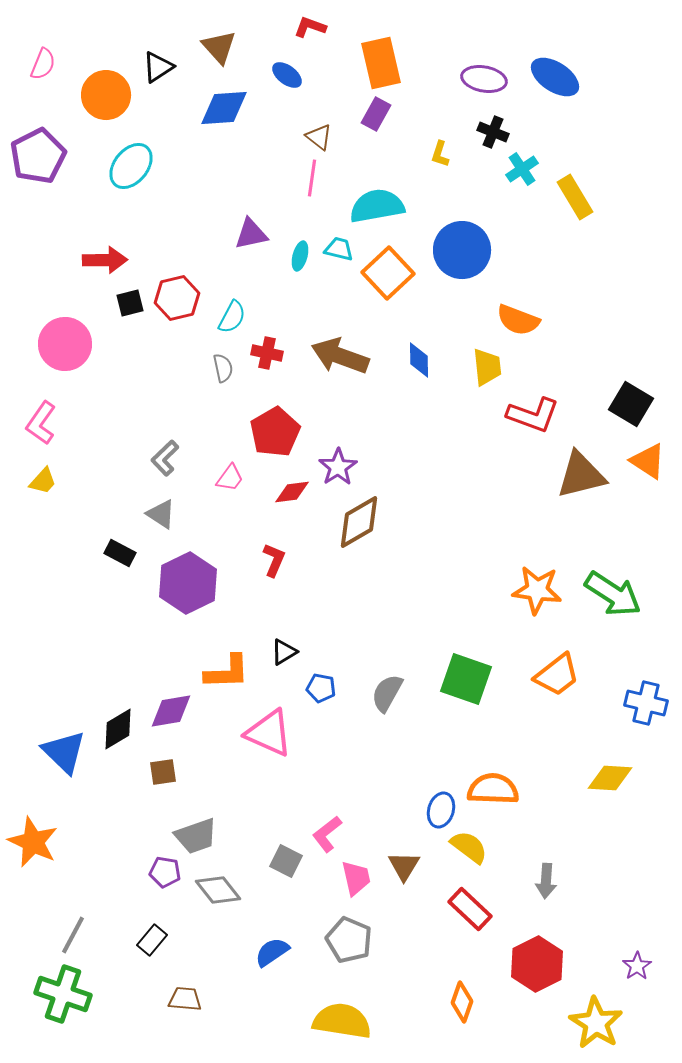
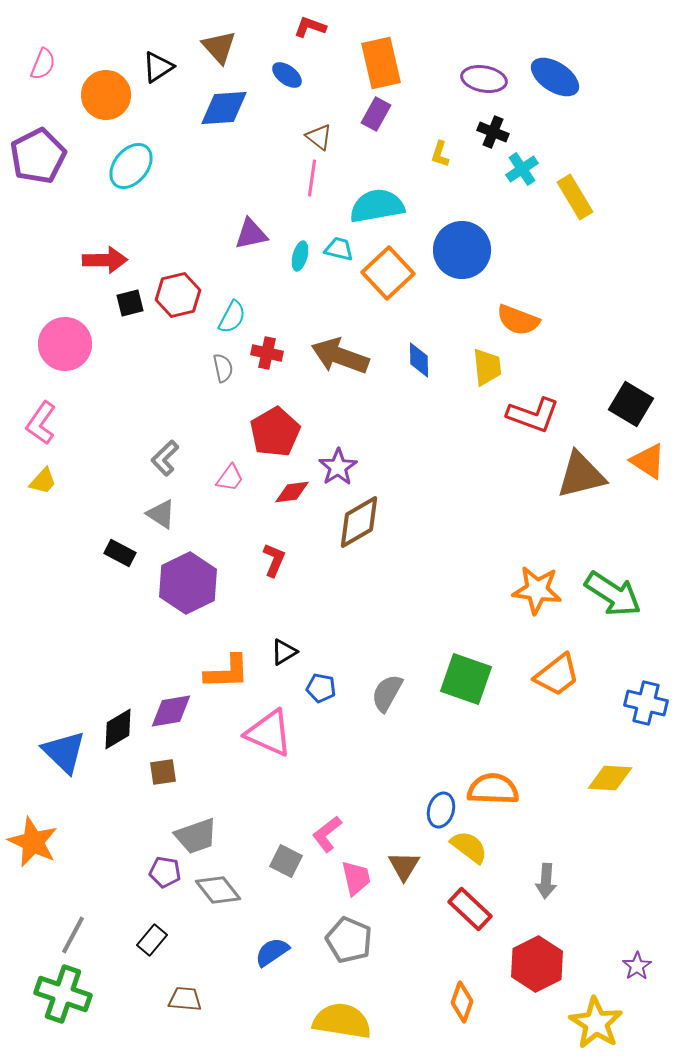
red hexagon at (177, 298): moved 1 px right, 3 px up
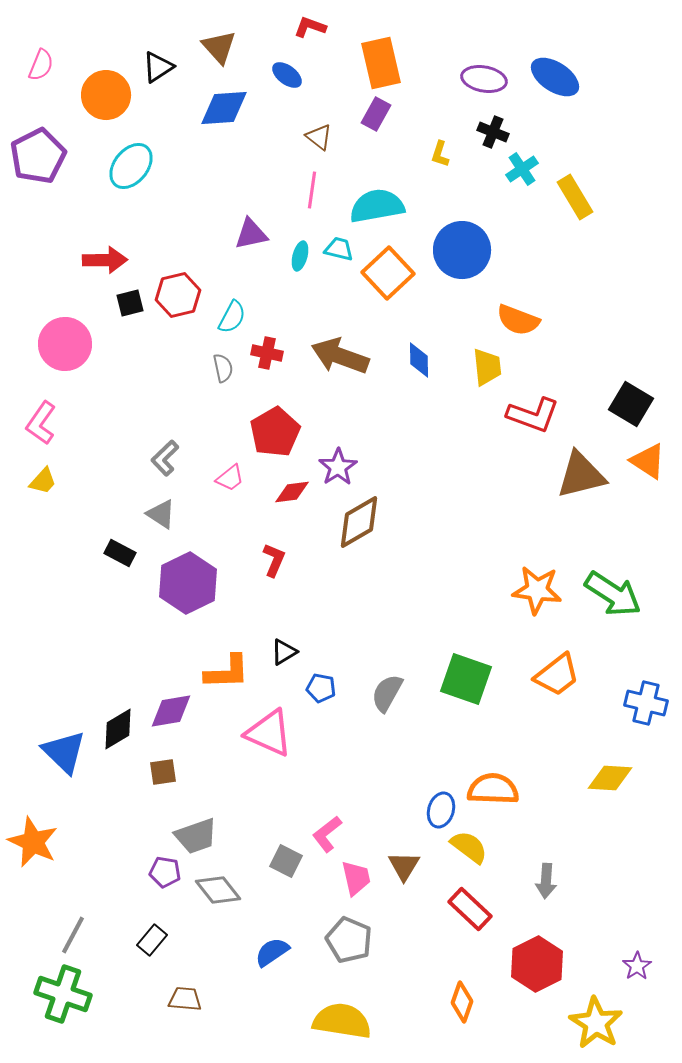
pink semicircle at (43, 64): moved 2 px left, 1 px down
pink line at (312, 178): moved 12 px down
pink trapezoid at (230, 478): rotated 16 degrees clockwise
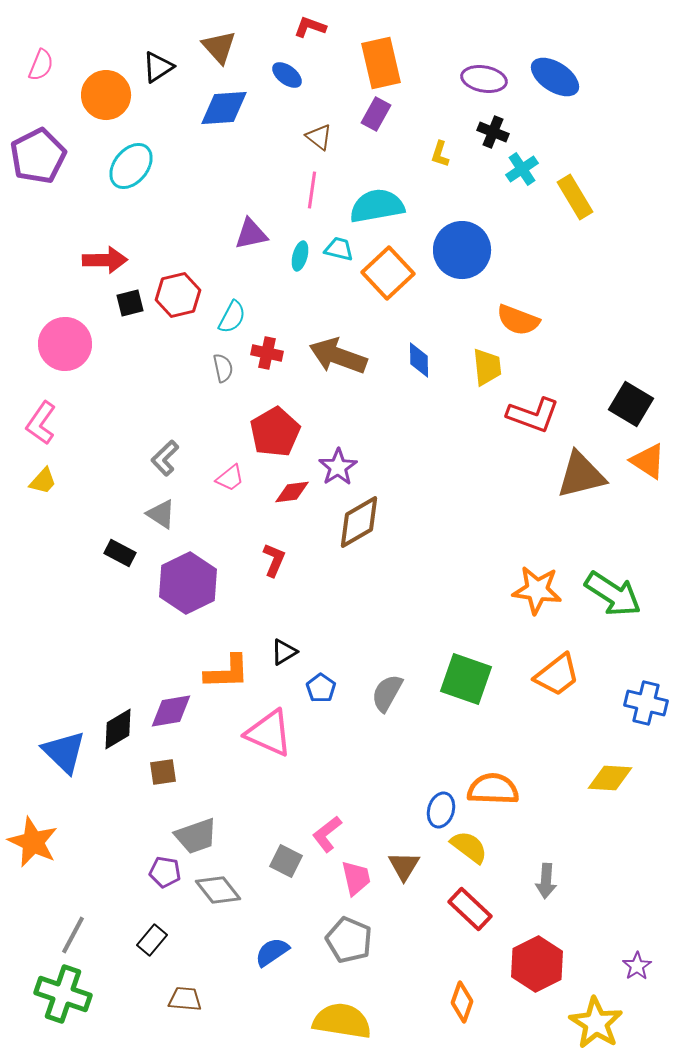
brown arrow at (340, 356): moved 2 px left
blue pentagon at (321, 688): rotated 24 degrees clockwise
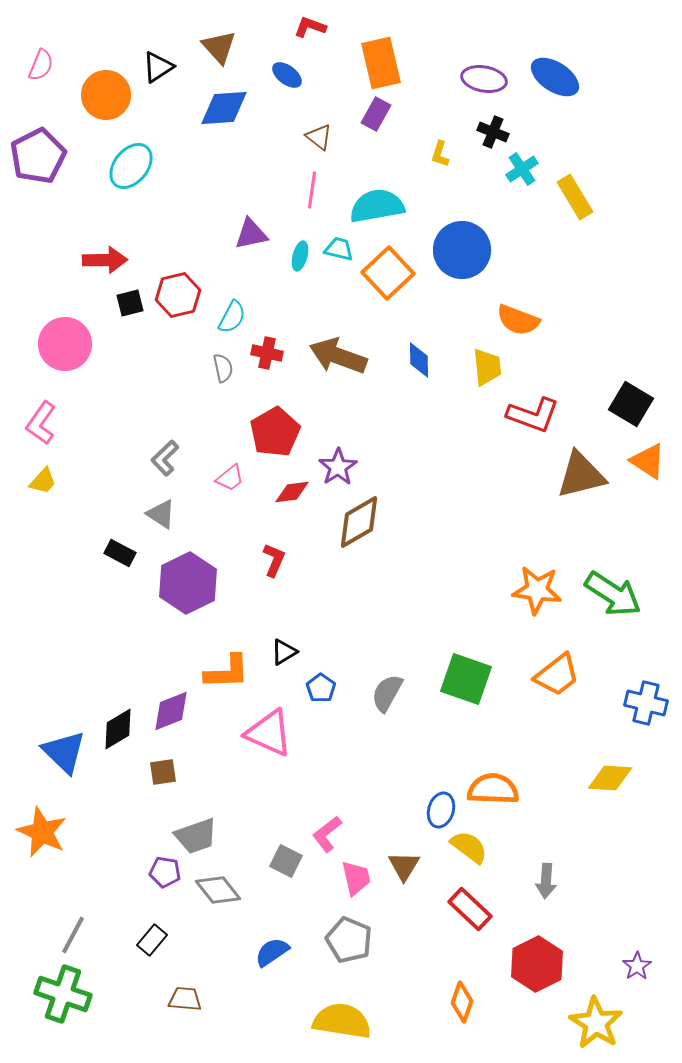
purple diamond at (171, 711): rotated 12 degrees counterclockwise
orange star at (33, 842): moved 9 px right, 10 px up
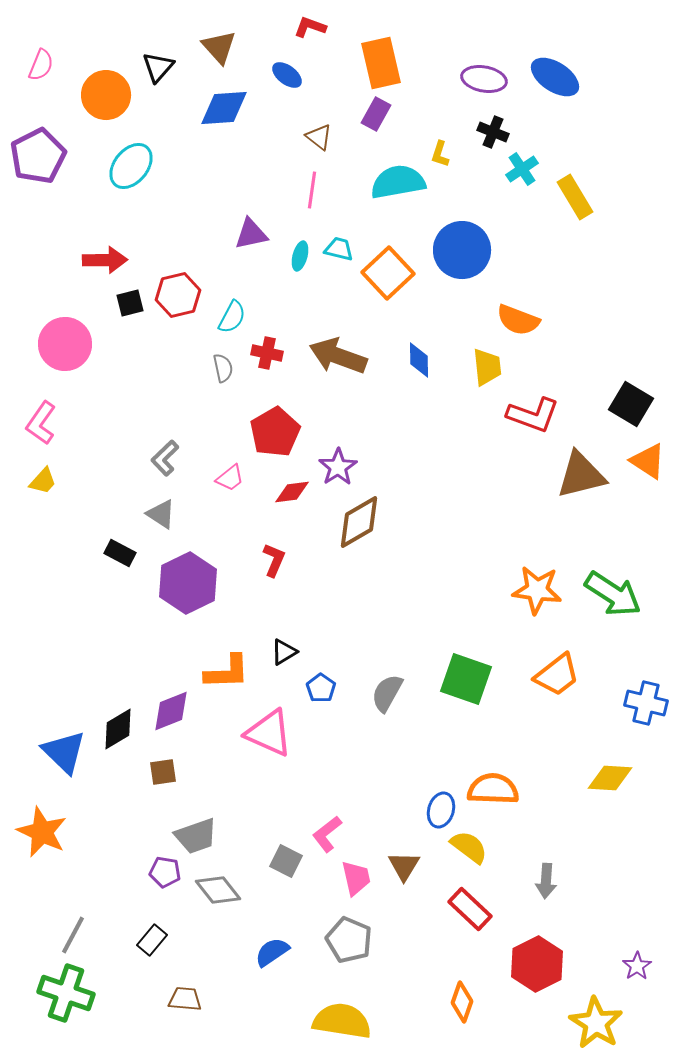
black triangle at (158, 67): rotated 16 degrees counterclockwise
cyan semicircle at (377, 206): moved 21 px right, 24 px up
green cross at (63, 994): moved 3 px right, 1 px up
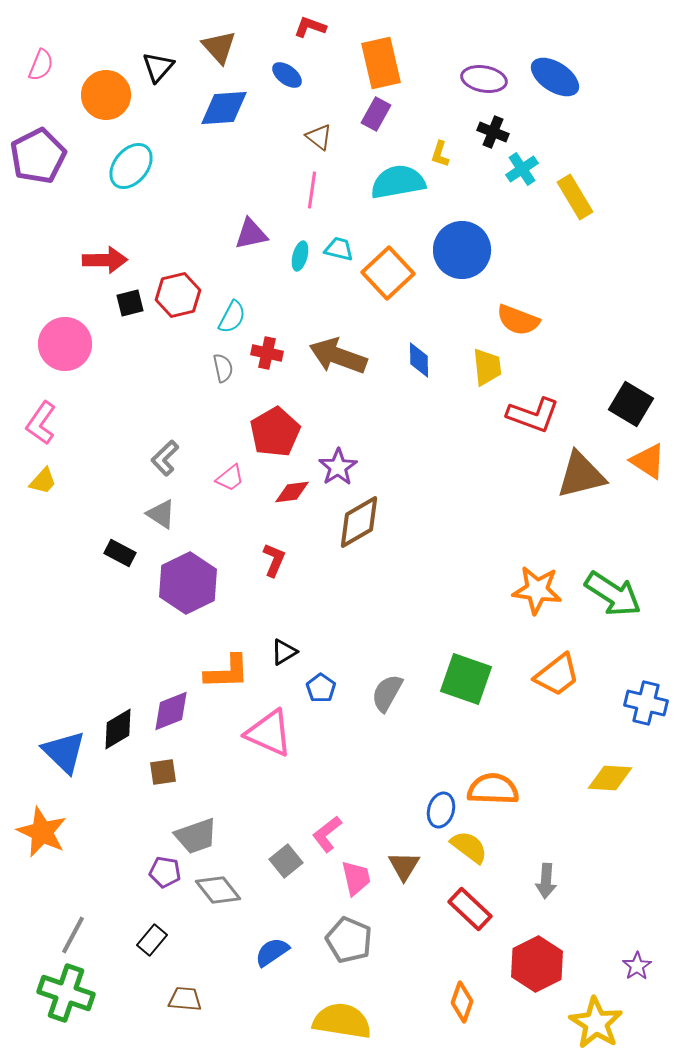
gray square at (286, 861): rotated 24 degrees clockwise
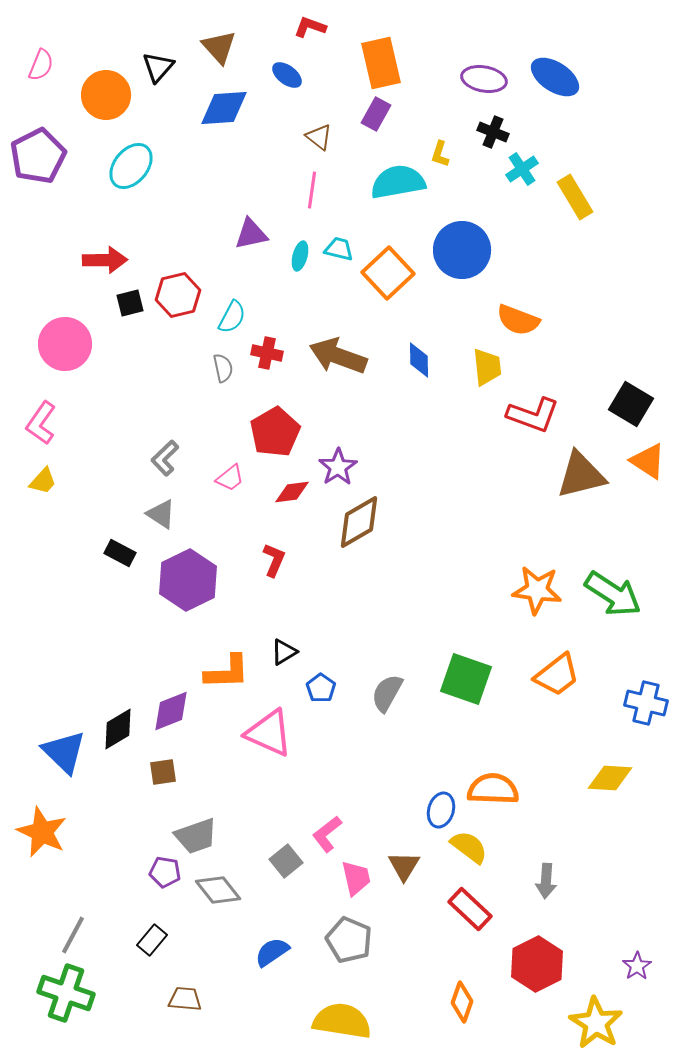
purple hexagon at (188, 583): moved 3 px up
